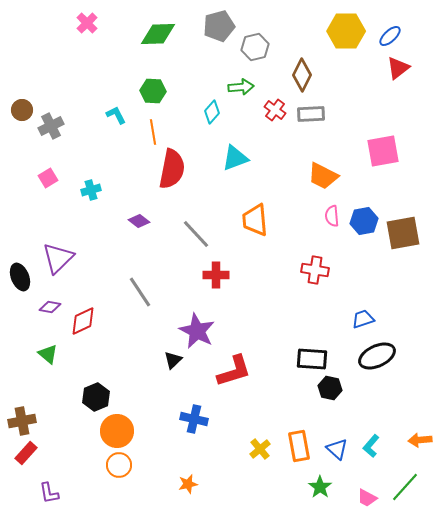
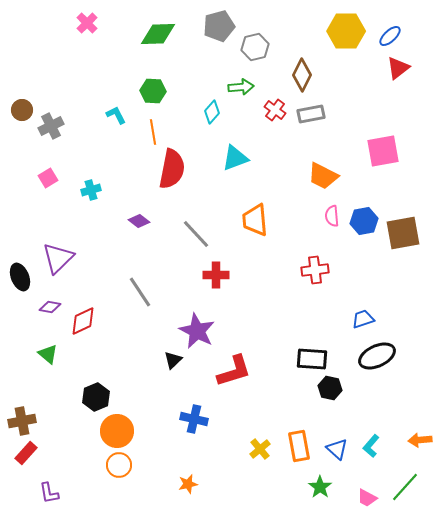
gray rectangle at (311, 114): rotated 8 degrees counterclockwise
red cross at (315, 270): rotated 16 degrees counterclockwise
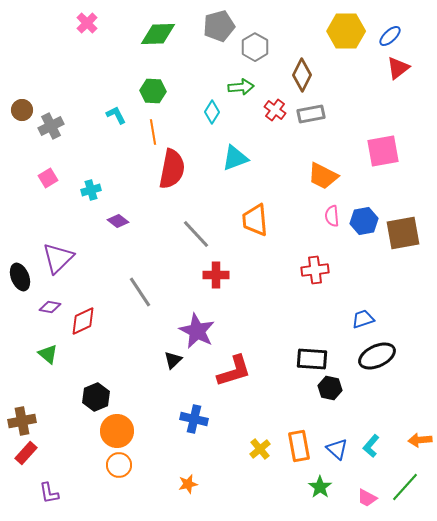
gray hexagon at (255, 47): rotated 16 degrees counterclockwise
cyan diamond at (212, 112): rotated 10 degrees counterclockwise
purple diamond at (139, 221): moved 21 px left
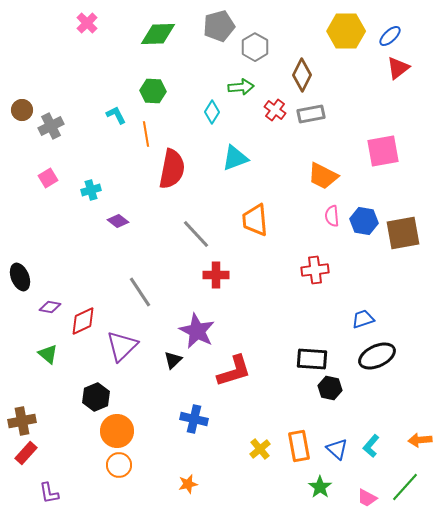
orange line at (153, 132): moved 7 px left, 2 px down
blue hexagon at (364, 221): rotated 20 degrees clockwise
purple triangle at (58, 258): moved 64 px right, 88 px down
